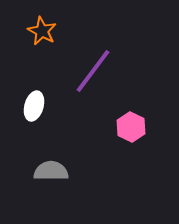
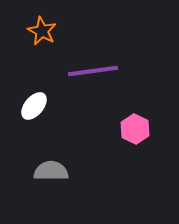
purple line: rotated 45 degrees clockwise
white ellipse: rotated 24 degrees clockwise
pink hexagon: moved 4 px right, 2 px down
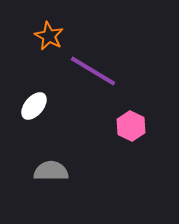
orange star: moved 7 px right, 5 px down
purple line: rotated 39 degrees clockwise
pink hexagon: moved 4 px left, 3 px up
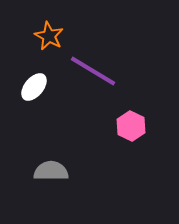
white ellipse: moved 19 px up
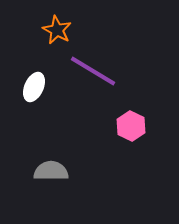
orange star: moved 8 px right, 6 px up
white ellipse: rotated 16 degrees counterclockwise
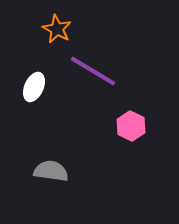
orange star: moved 1 px up
gray semicircle: rotated 8 degrees clockwise
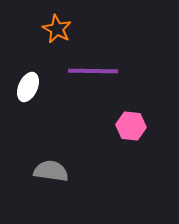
purple line: rotated 30 degrees counterclockwise
white ellipse: moved 6 px left
pink hexagon: rotated 20 degrees counterclockwise
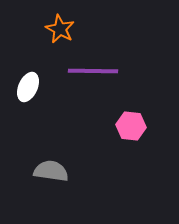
orange star: moved 3 px right
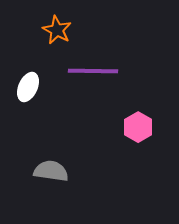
orange star: moved 3 px left, 1 px down
pink hexagon: moved 7 px right, 1 px down; rotated 24 degrees clockwise
